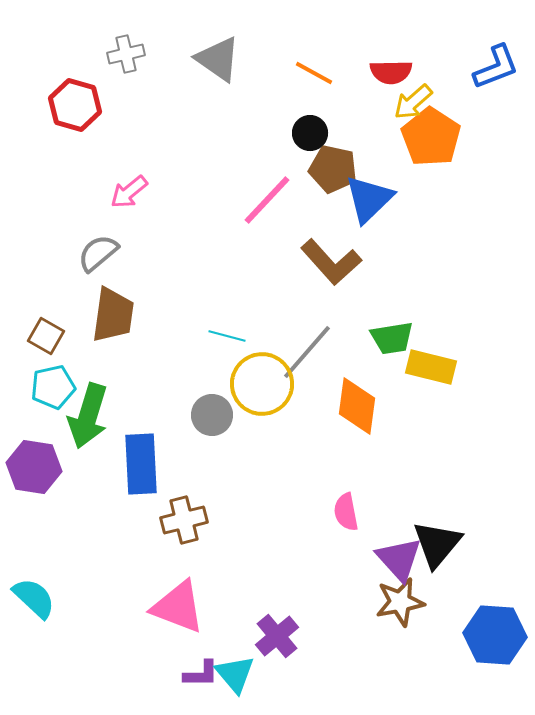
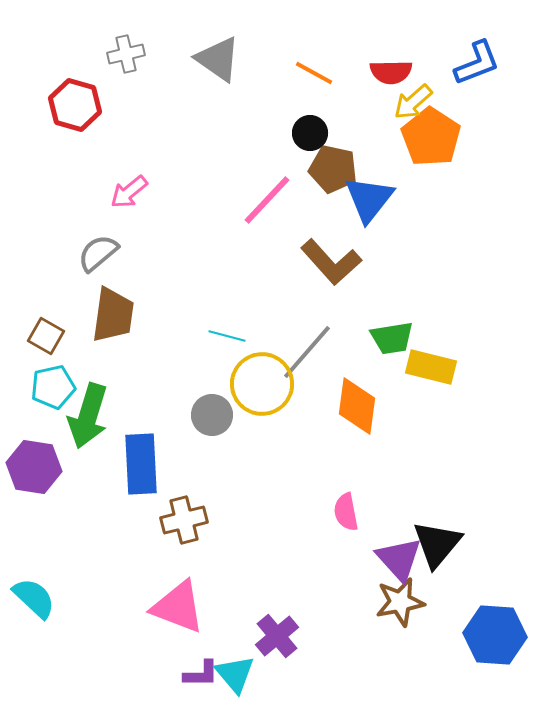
blue L-shape: moved 19 px left, 4 px up
blue triangle: rotated 8 degrees counterclockwise
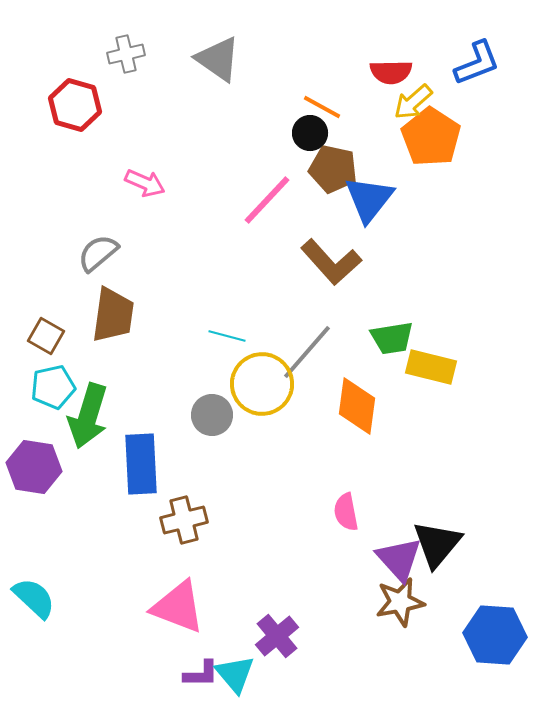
orange line: moved 8 px right, 34 px down
pink arrow: moved 16 px right, 9 px up; rotated 117 degrees counterclockwise
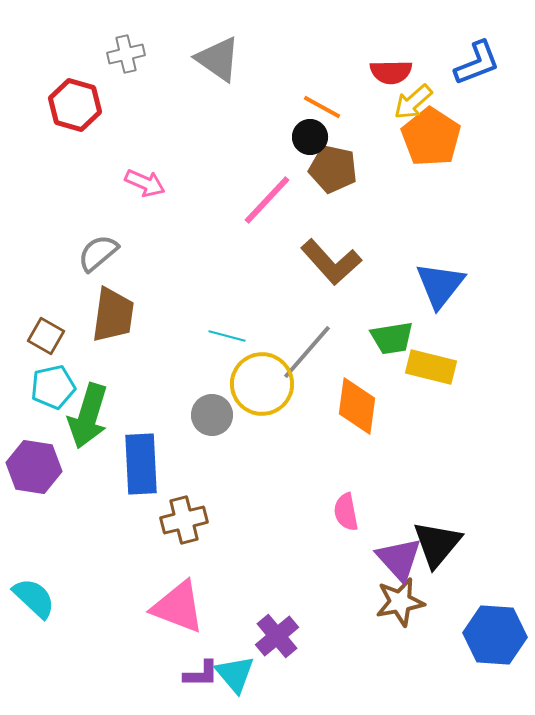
black circle: moved 4 px down
blue triangle: moved 71 px right, 86 px down
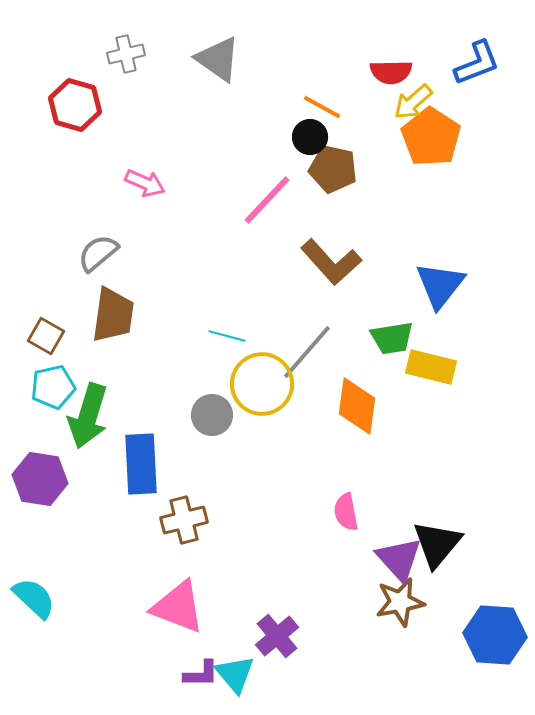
purple hexagon: moved 6 px right, 12 px down
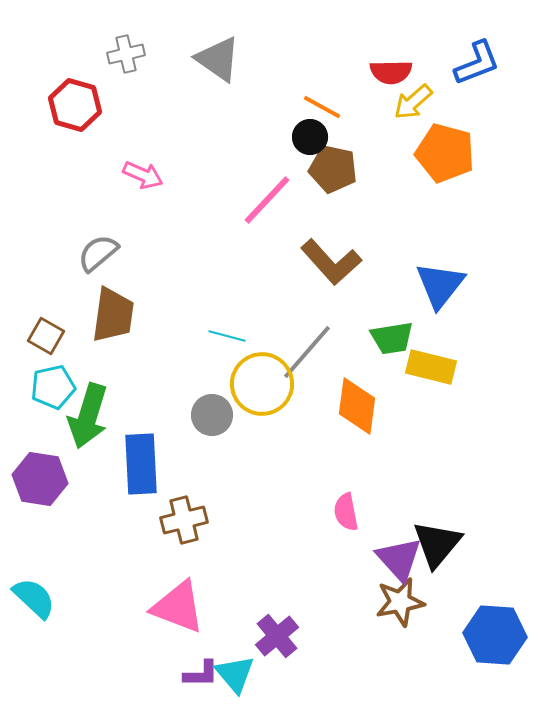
orange pentagon: moved 14 px right, 16 px down; rotated 18 degrees counterclockwise
pink arrow: moved 2 px left, 8 px up
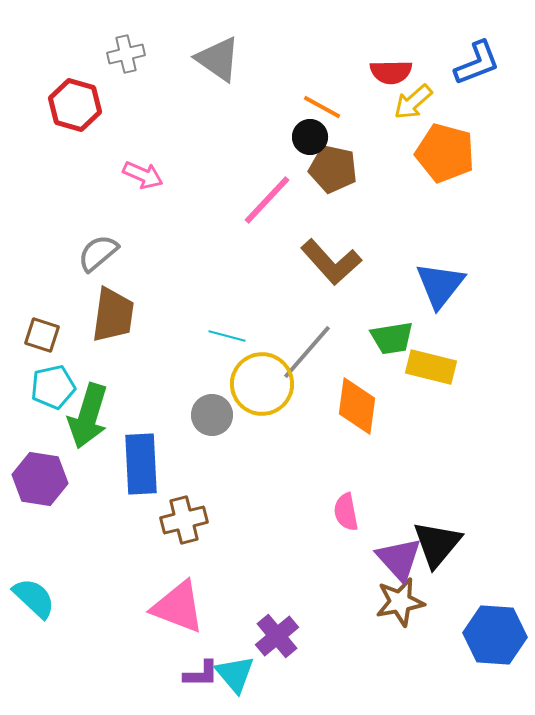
brown square: moved 4 px left, 1 px up; rotated 12 degrees counterclockwise
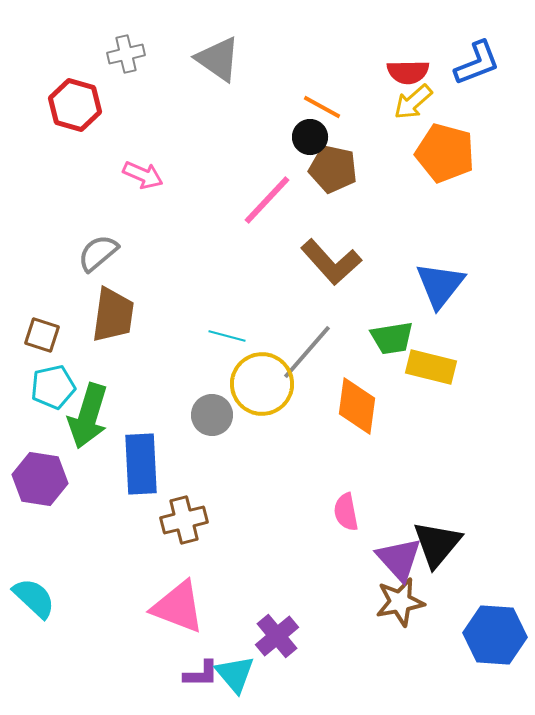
red semicircle: moved 17 px right
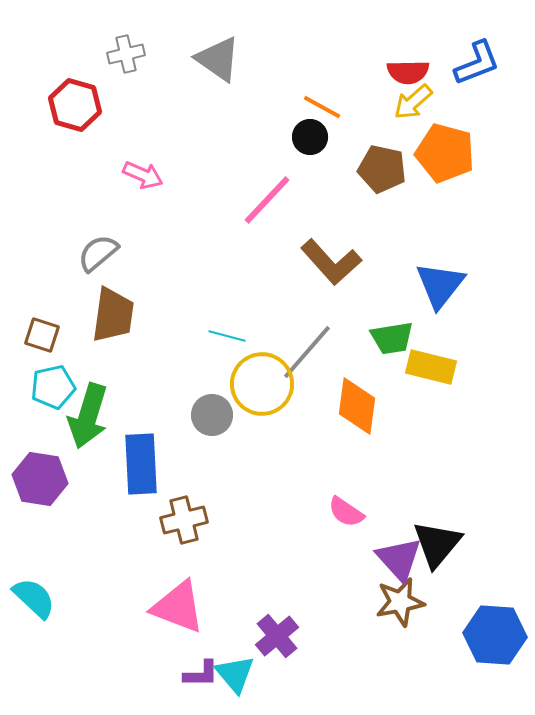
brown pentagon: moved 49 px right
pink semicircle: rotated 45 degrees counterclockwise
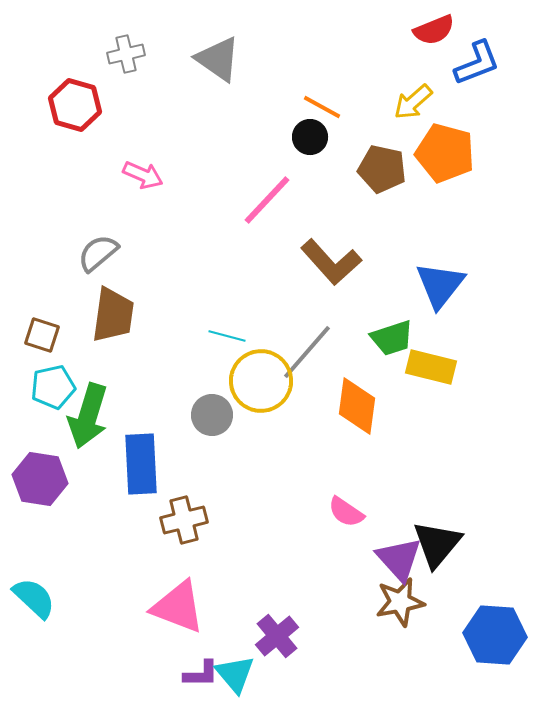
red semicircle: moved 26 px right, 42 px up; rotated 21 degrees counterclockwise
green trapezoid: rotated 9 degrees counterclockwise
yellow circle: moved 1 px left, 3 px up
